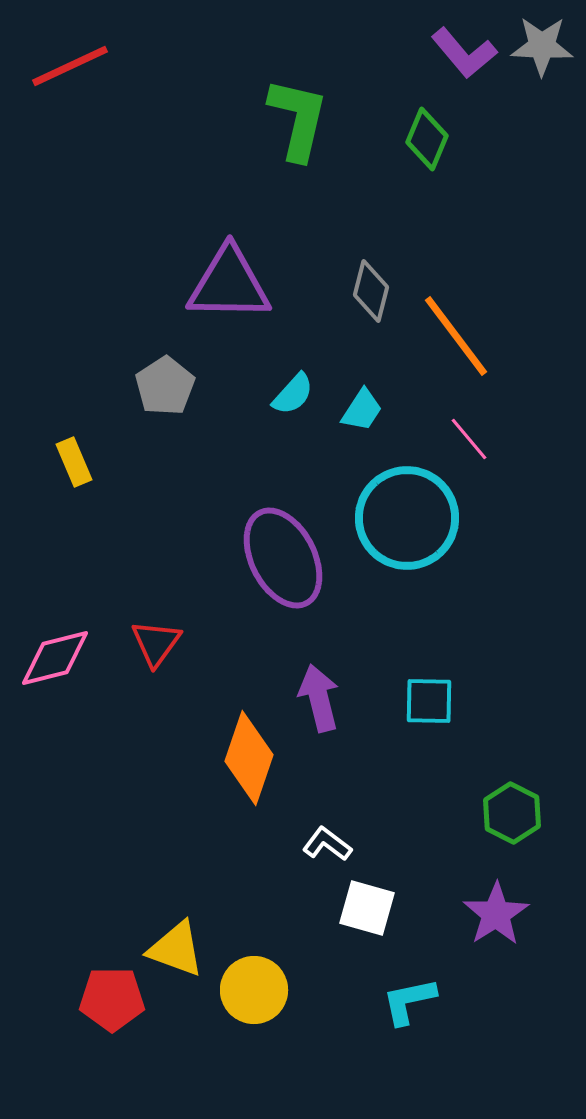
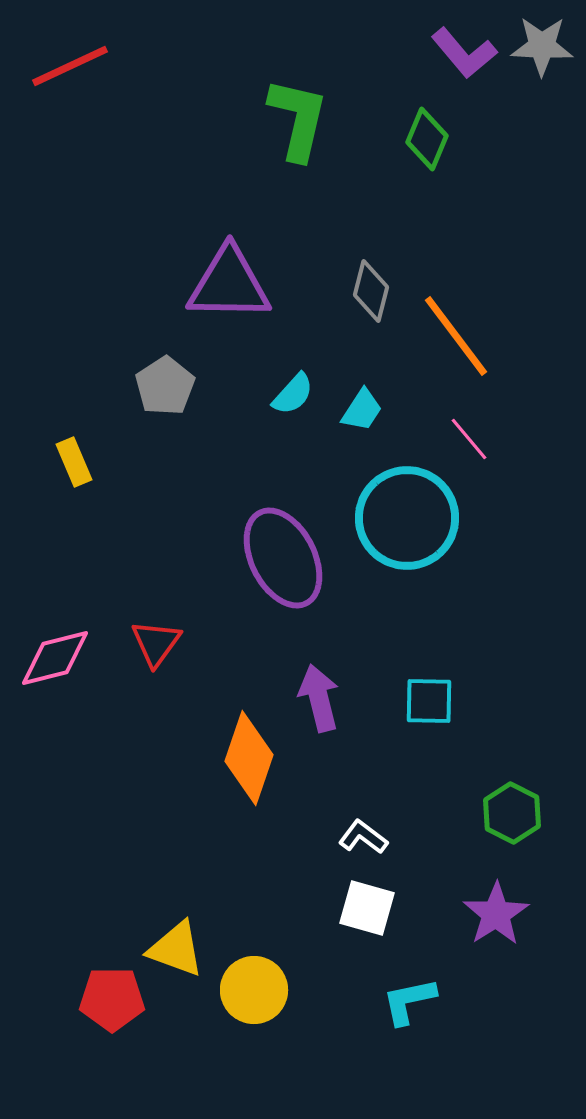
white L-shape: moved 36 px right, 7 px up
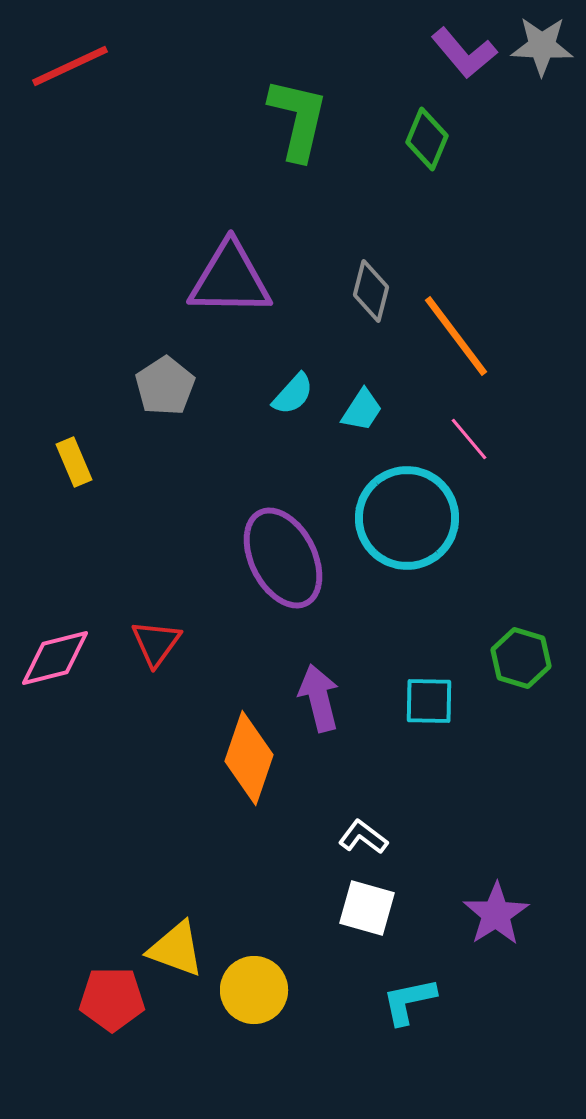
purple triangle: moved 1 px right, 5 px up
green hexagon: moved 9 px right, 155 px up; rotated 10 degrees counterclockwise
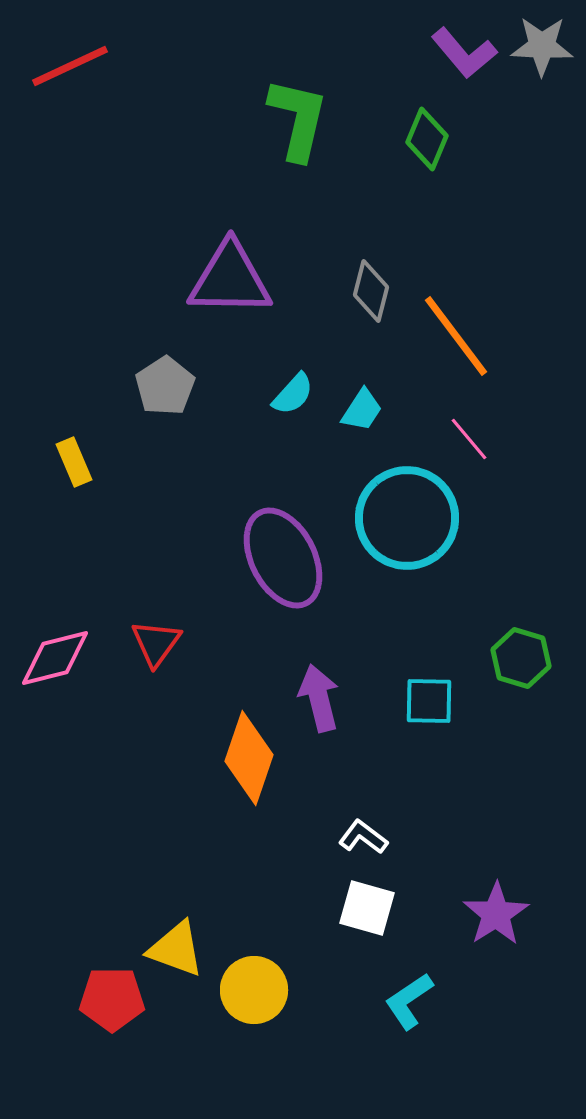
cyan L-shape: rotated 22 degrees counterclockwise
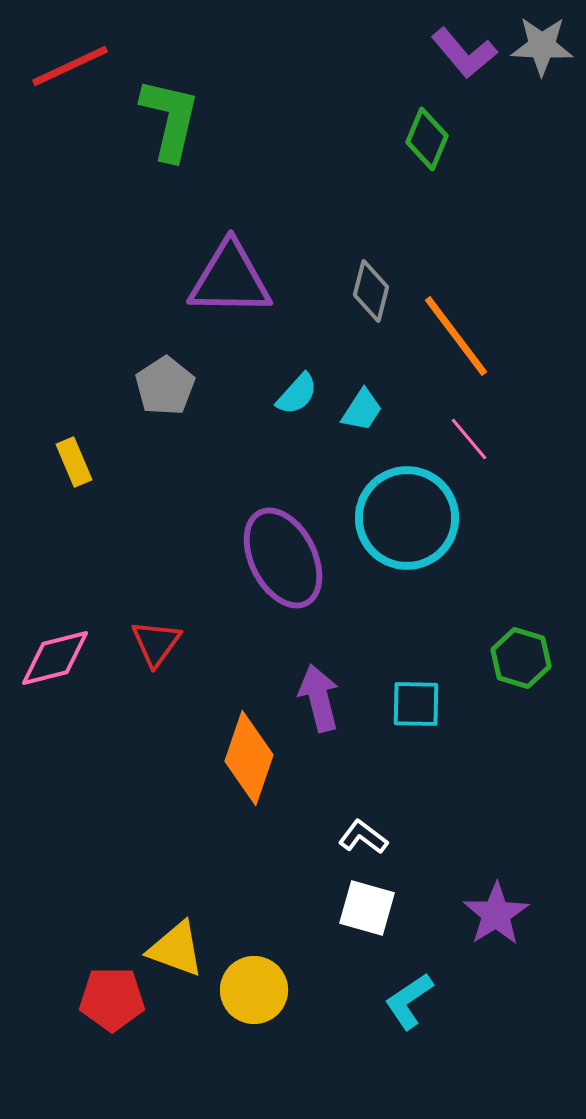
green L-shape: moved 128 px left
cyan semicircle: moved 4 px right
cyan square: moved 13 px left, 3 px down
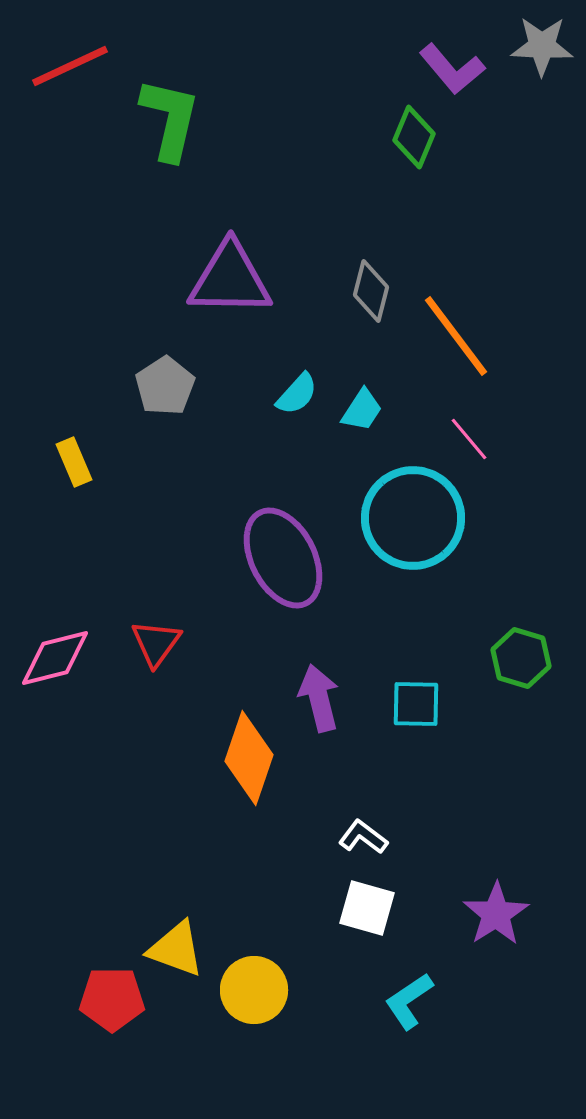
purple L-shape: moved 12 px left, 16 px down
green diamond: moved 13 px left, 2 px up
cyan circle: moved 6 px right
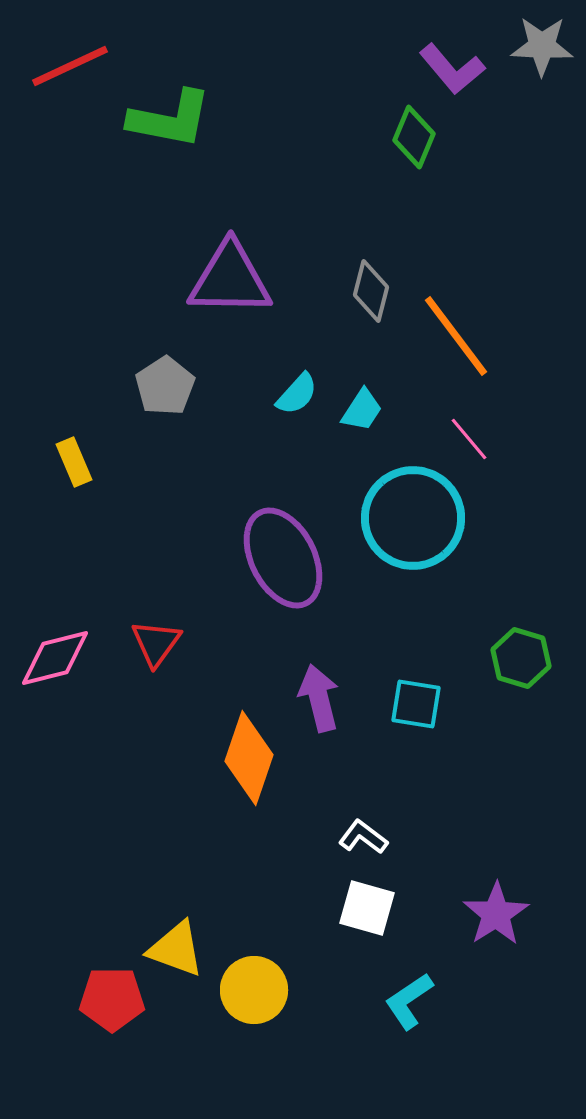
green L-shape: rotated 88 degrees clockwise
cyan square: rotated 8 degrees clockwise
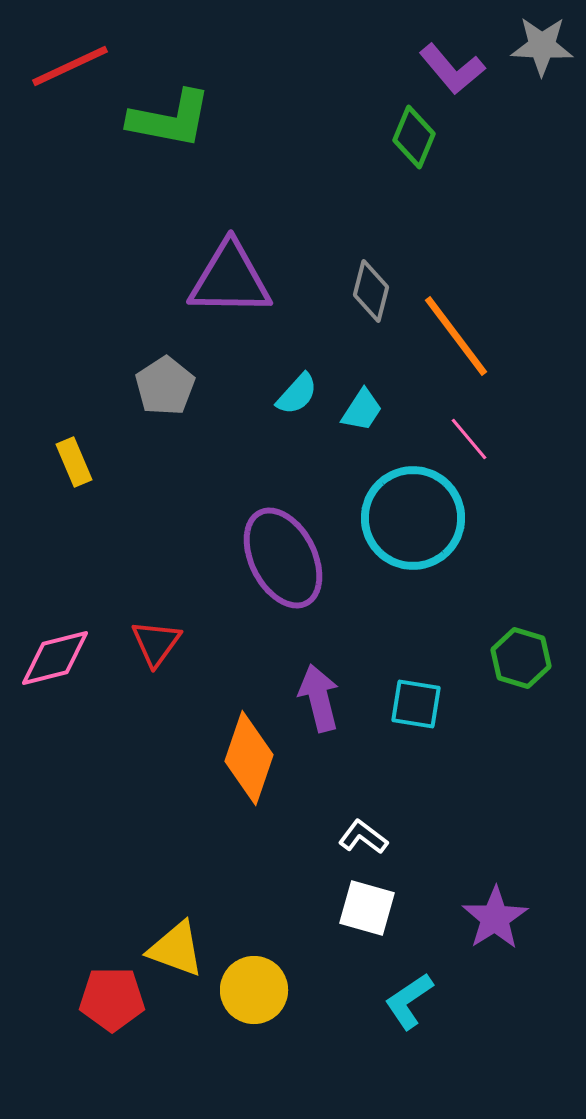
purple star: moved 1 px left, 4 px down
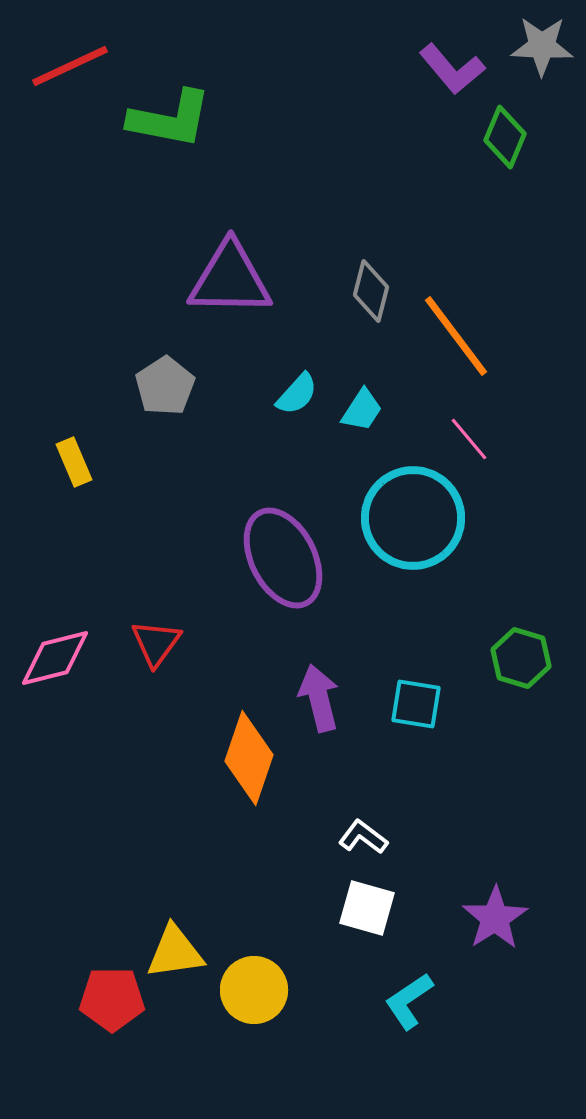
green diamond: moved 91 px right
yellow triangle: moved 1 px left, 3 px down; rotated 28 degrees counterclockwise
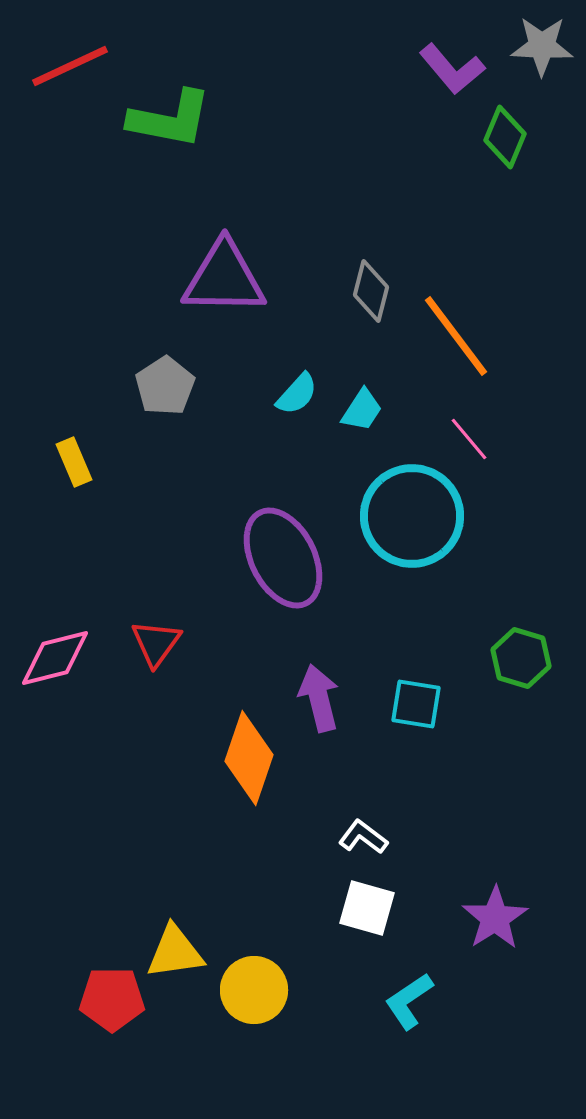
purple triangle: moved 6 px left, 1 px up
cyan circle: moved 1 px left, 2 px up
